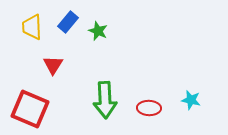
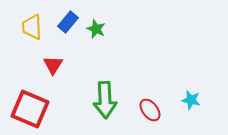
green star: moved 2 px left, 2 px up
red ellipse: moved 1 px right, 2 px down; rotated 50 degrees clockwise
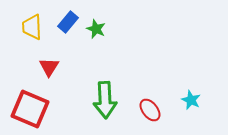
red triangle: moved 4 px left, 2 px down
cyan star: rotated 12 degrees clockwise
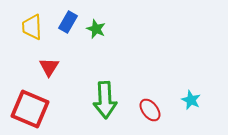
blue rectangle: rotated 10 degrees counterclockwise
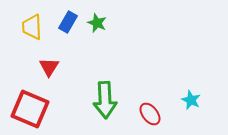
green star: moved 1 px right, 6 px up
red ellipse: moved 4 px down
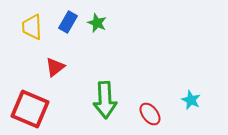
red triangle: moved 6 px right; rotated 20 degrees clockwise
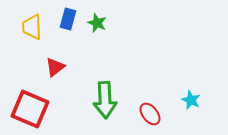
blue rectangle: moved 3 px up; rotated 15 degrees counterclockwise
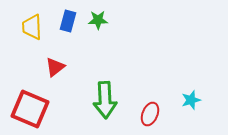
blue rectangle: moved 2 px down
green star: moved 1 px right, 3 px up; rotated 24 degrees counterclockwise
cyan star: rotated 30 degrees clockwise
red ellipse: rotated 60 degrees clockwise
